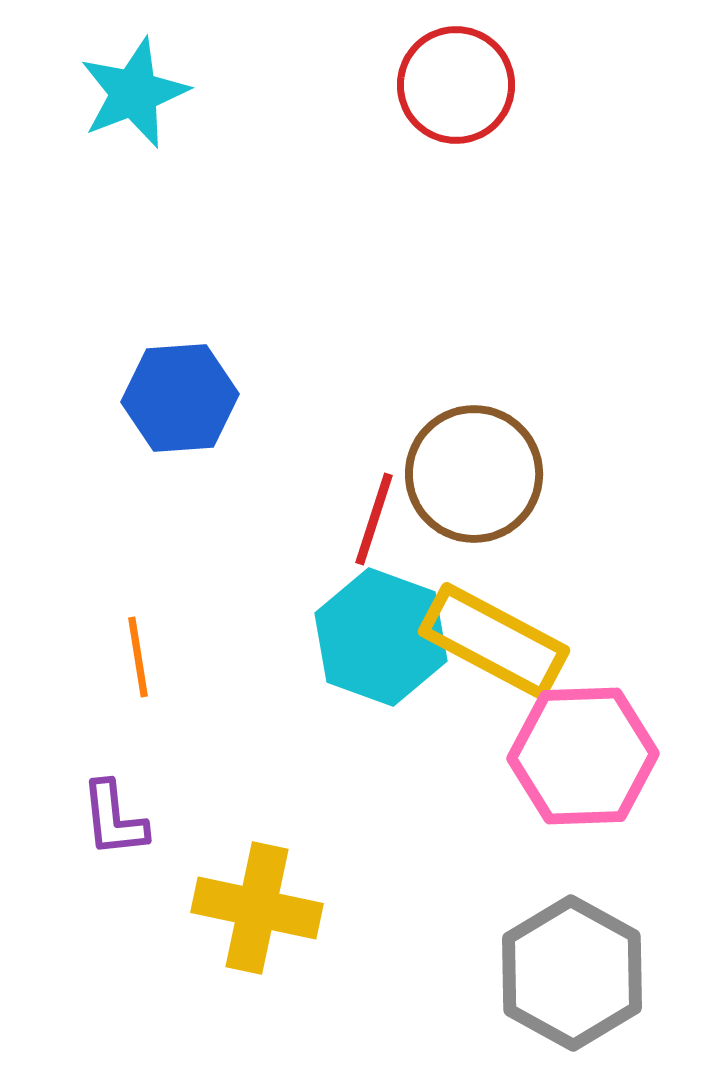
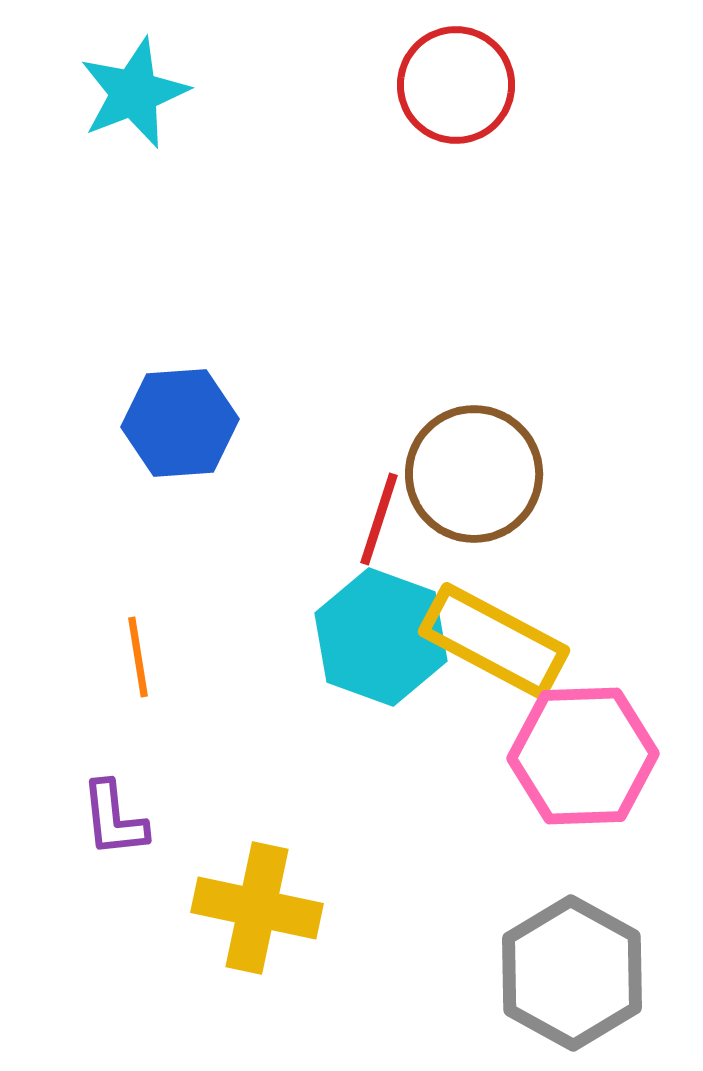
blue hexagon: moved 25 px down
red line: moved 5 px right
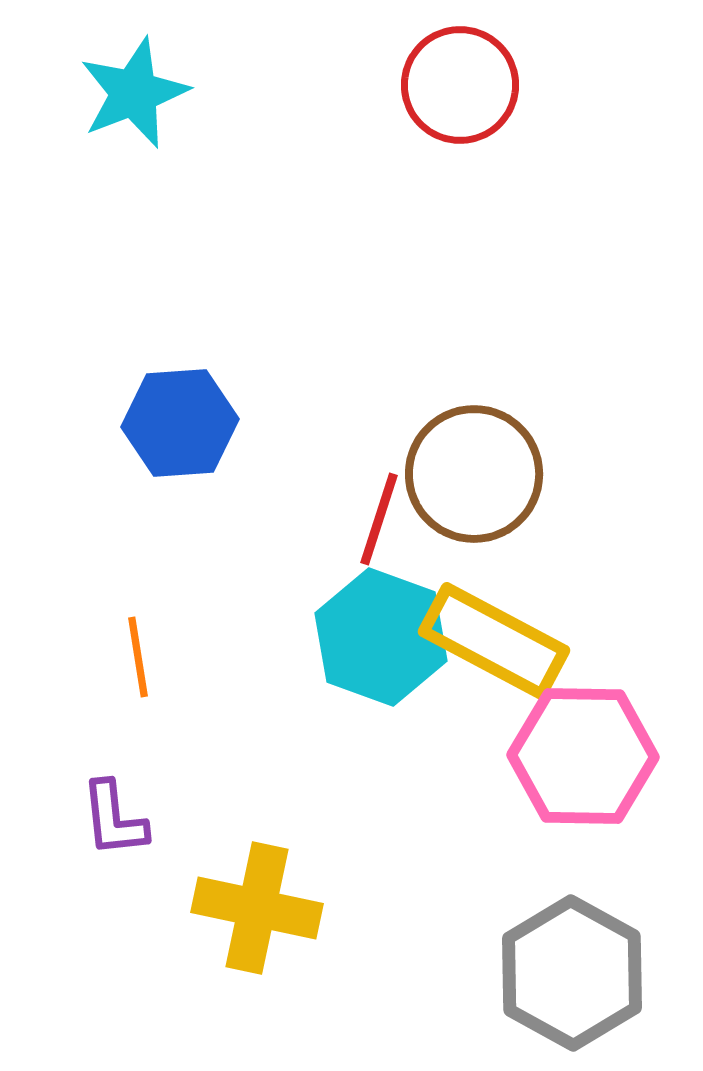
red circle: moved 4 px right
pink hexagon: rotated 3 degrees clockwise
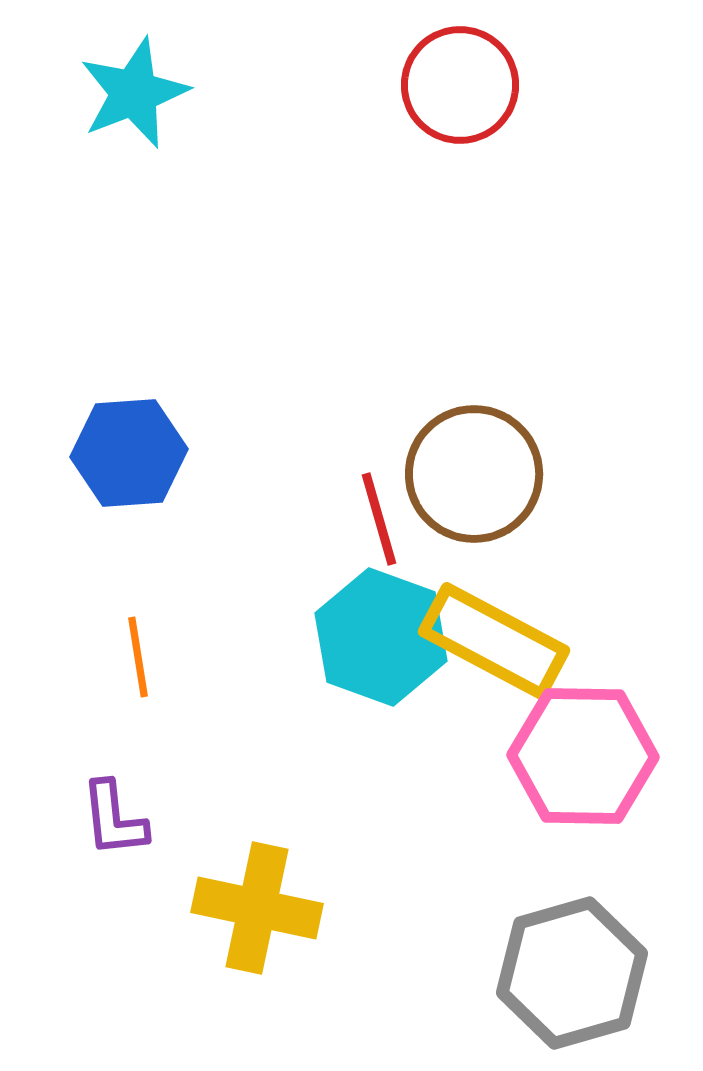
blue hexagon: moved 51 px left, 30 px down
red line: rotated 34 degrees counterclockwise
gray hexagon: rotated 15 degrees clockwise
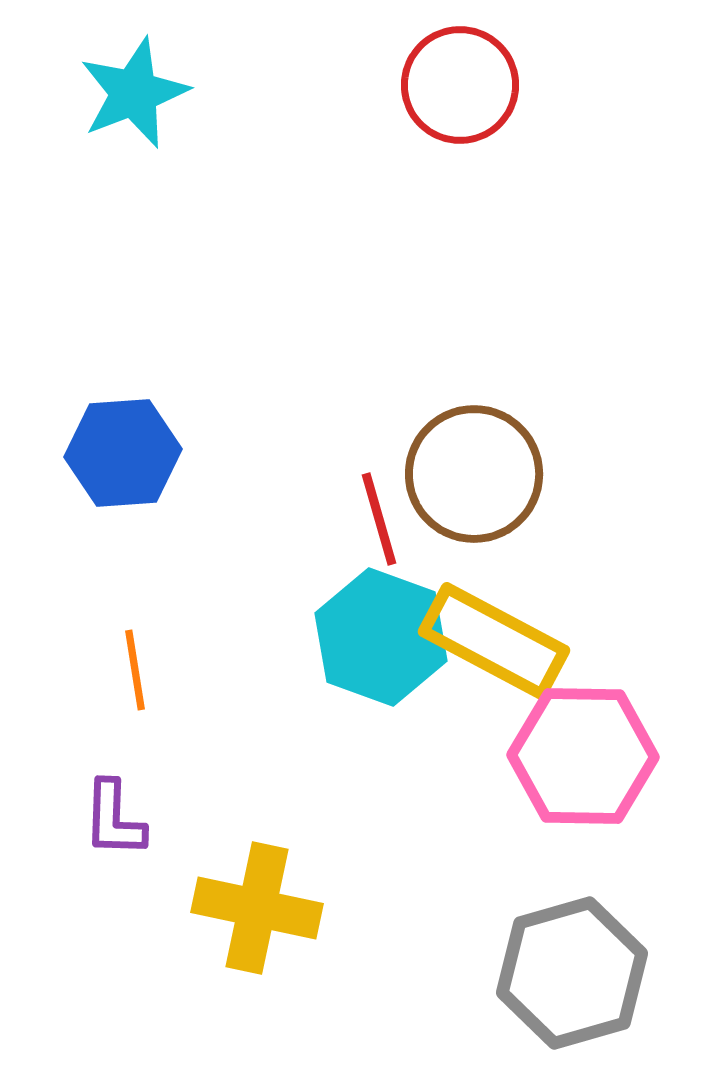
blue hexagon: moved 6 px left
orange line: moved 3 px left, 13 px down
purple L-shape: rotated 8 degrees clockwise
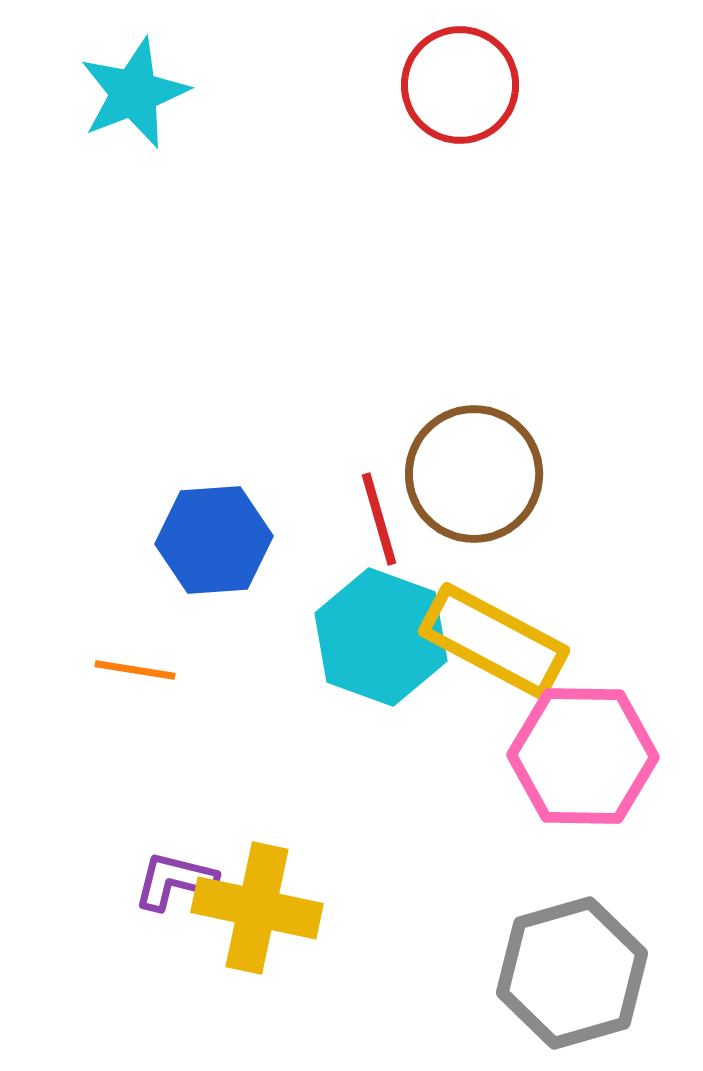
blue hexagon: moved 91 px right, 87 px down
orange line: rotated 72 degrees counterclockwise
purple L-shape: moved 61 px right, 62 px down; rotated 102 degrees clockwise
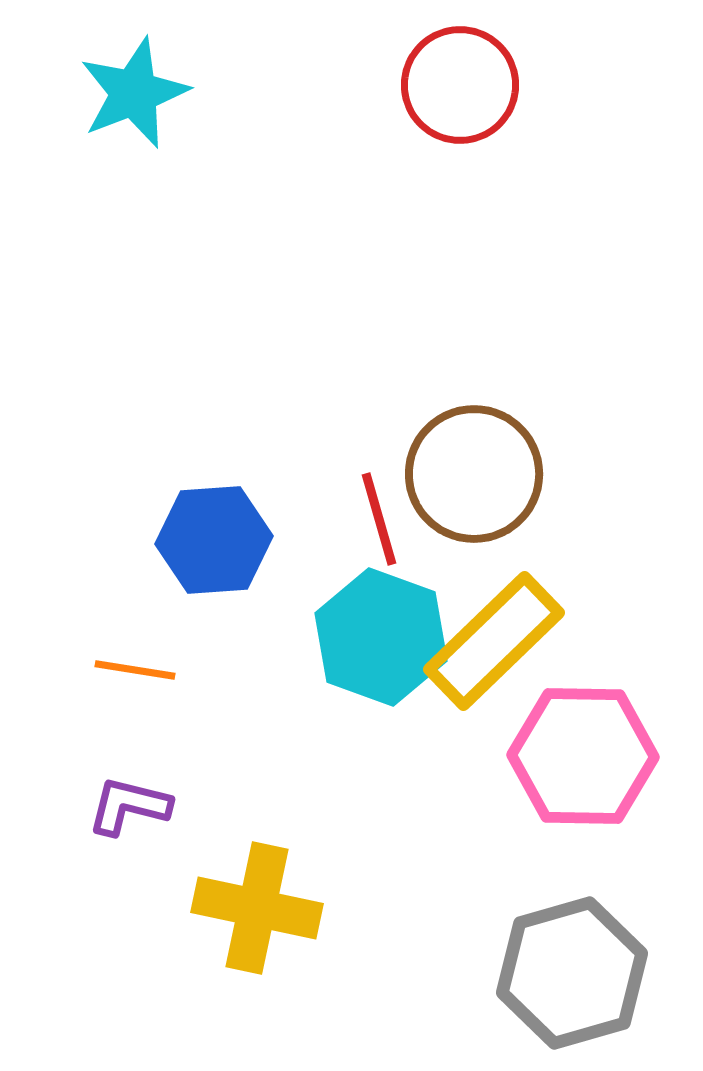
yellow rectangle: rotated 72 degrees counterclockwise
purple L-shape: moved 46 px left, 75 px up
